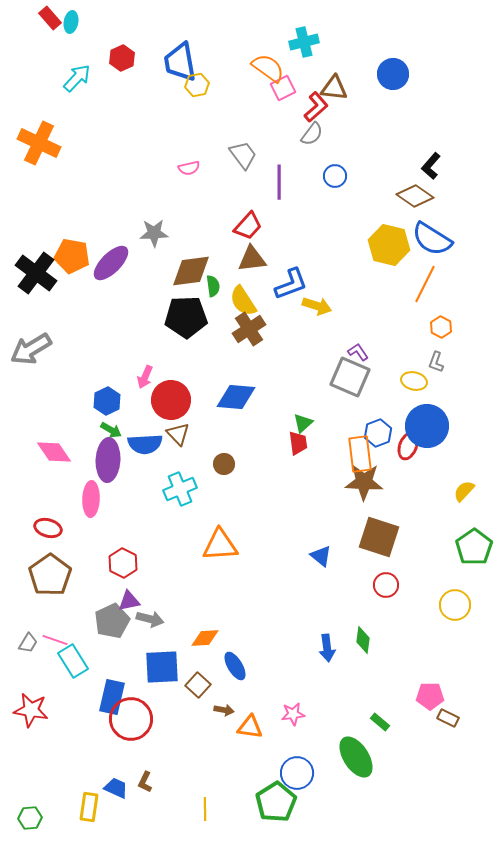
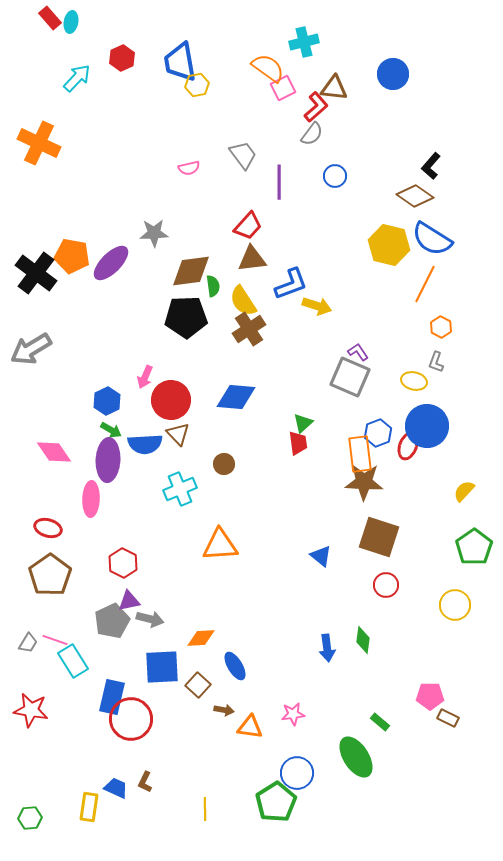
orange diamond at (205, 638): moved 4 px left
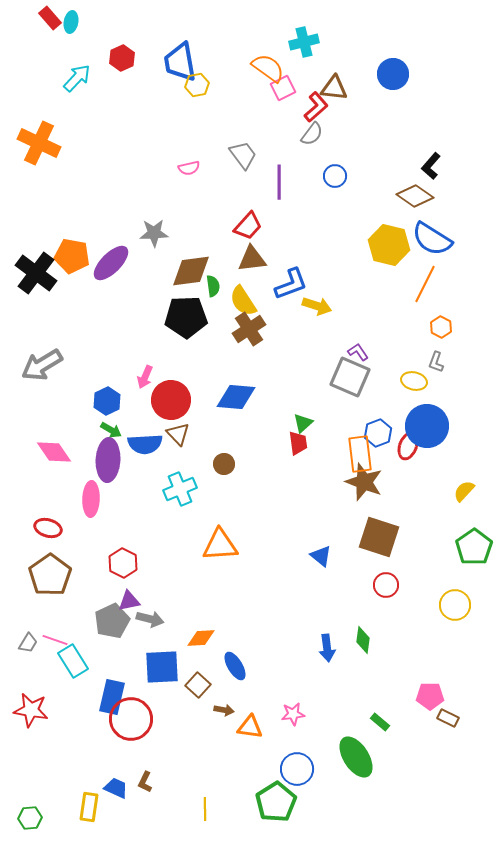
gray arrow at (31, 349): moved 11 px right, 16 px down
brown star at (364, 482): rotated 18 degrees clockwise
blue circle at (297, 773): moved 4 px up
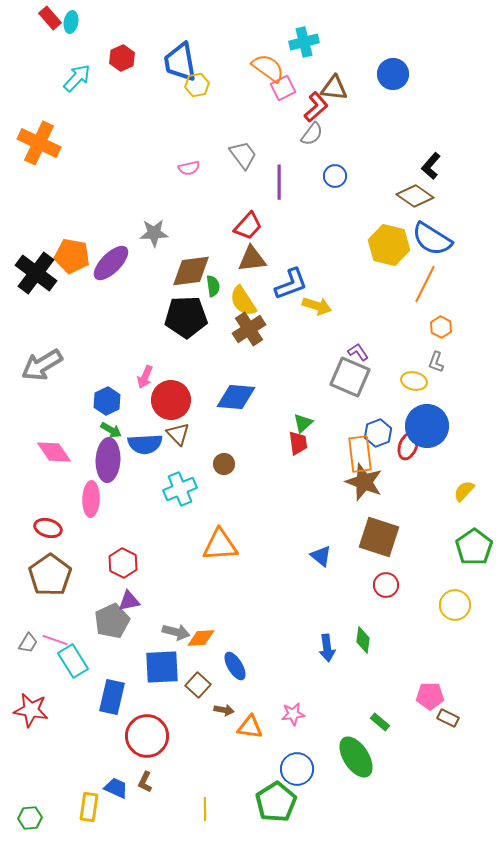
gray arrow at (150, 619): moved 26 px right, 13 px down
red circle at (131, 719): moved 16 px right, 17 px down
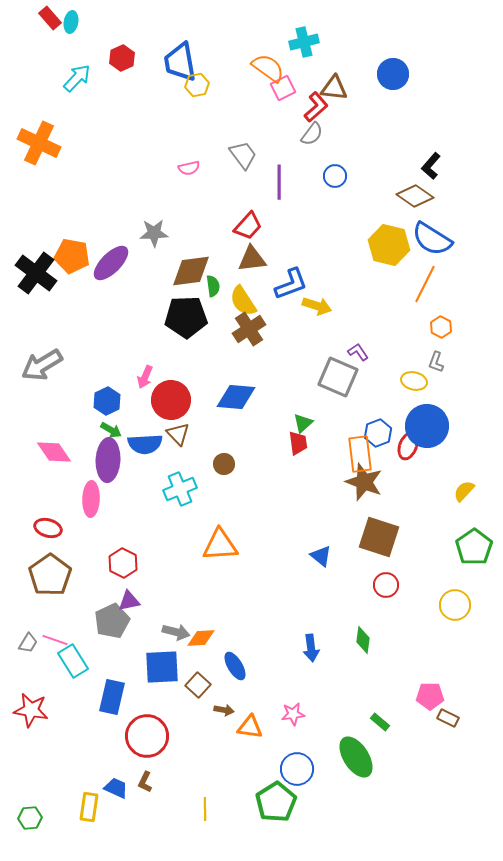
gray square at (350, 377): moved 12 px left
blue arrow at (327, 648): moved 16 px left
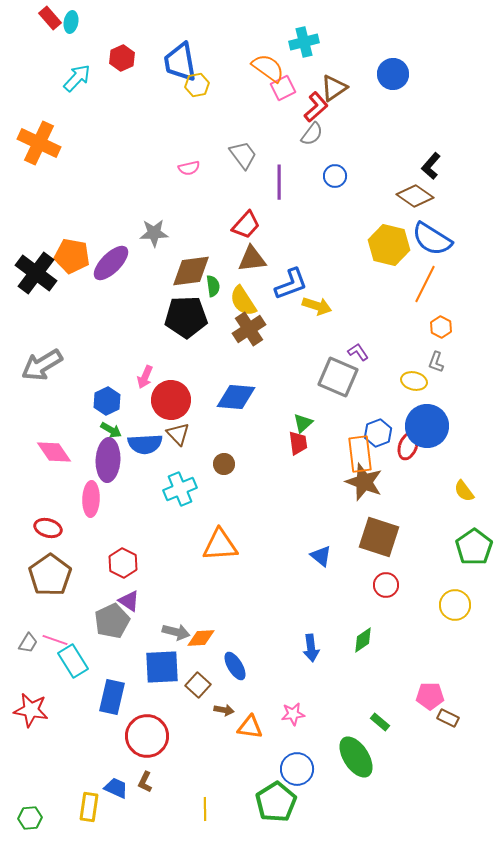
brown triangle at (334, 88): rotated 40 degrees counterclockwise
red trapezoid at (248, 226): moved 2 px left, 1 px up
yellow semicircle at (464, 491): rotated 80 degrees counterclockwise
purple triangle at (129, 601): rotated 45 degrees clockwise
green diamond at (363, 640): rotated 48 degrees clockwise
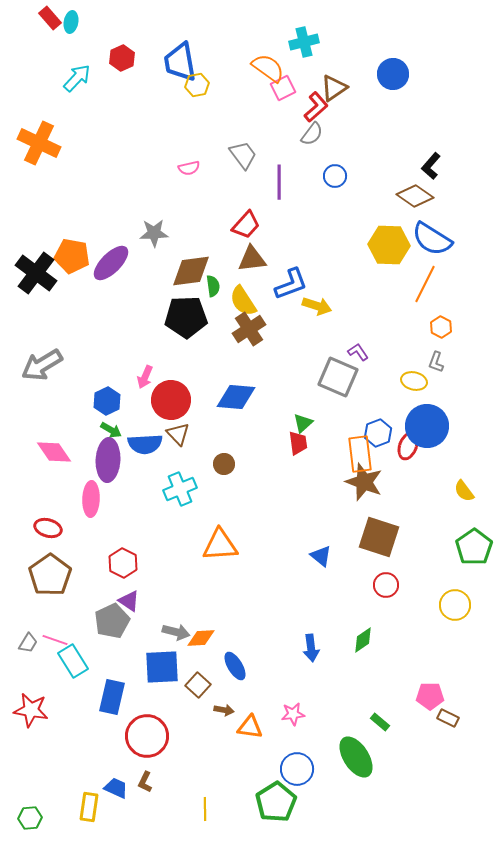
yellow hexagon at (389, 245): rotated 12 degrees counterclockwise
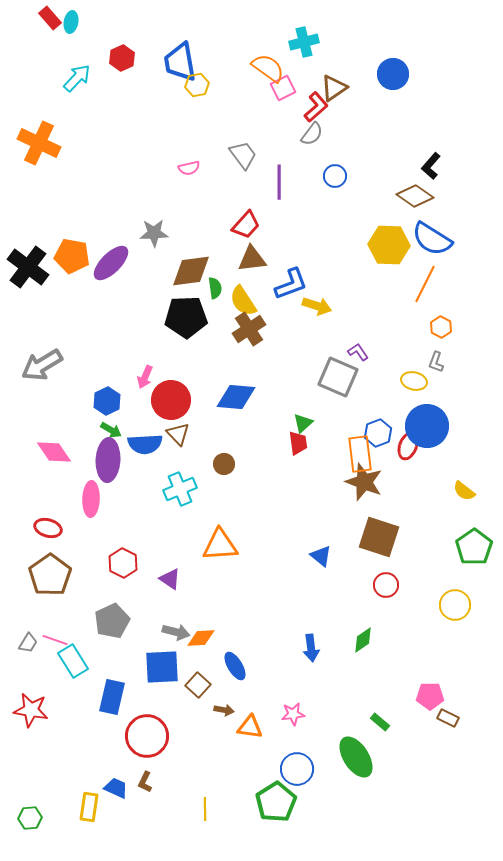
black cross at (36, 273): moved 8 px left, 6 px up
green semicircle at (213, 286): moved 2 px right, 2 px down
yellow semicircle at (464, 491): rotated 15 degrees counterclockwise
purple triangle at (129, 601): moved 41 px right, 22 px up
